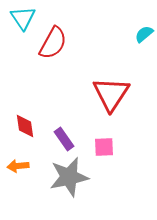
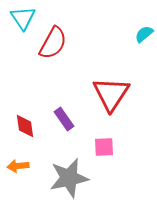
purple rectangle: moved 20 px up
gray star: moved 1 px down
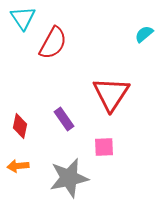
red diamond: moved 5 px left; rotated 20 degrees clockwise
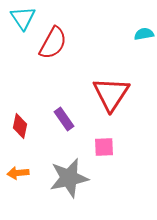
cyan semicircle: rotated 30 degrees clockwise
orange arrow: moved 7 px down
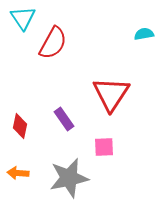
orange arrow: rotated 10 degrees clockwise
